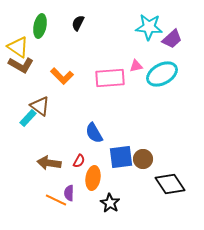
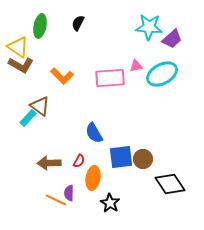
brown arrow: rotated 10 degrees counterclockwise
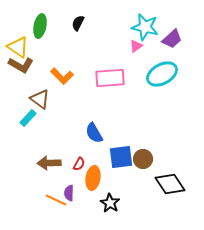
cyan star: moved 4 px left; rotated 8 degrees clockwise
pink triangle: moved 20 px up; rotated 24 degrees counterclockwise
brown triangle: moved 7 px up
red semicircle: moved 3 px down
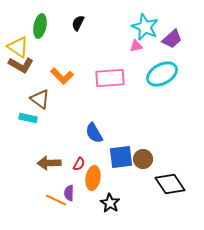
cyan star: rotated 12 degrees clockwise
pink triangle: rotated 24 degrees clockwise
cyan rectangle: rotated 60 degrees clockwise
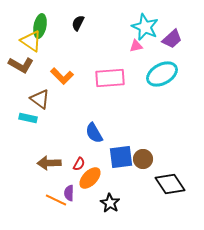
yellow triangle: moved 13 px right, 6 px up
orange ellipse: moved 3 px left; rotated 35 degrees clockwise
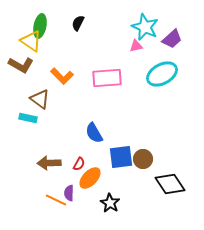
pink rectangle: moved 3 px left
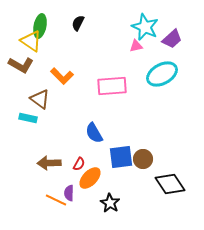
pink rectangle: moved 5 px right, 8 px down
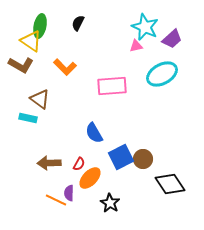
orange L-shape: moved 3 px right, 9 px up
blue square: rotated 20 degrees counterclockwise
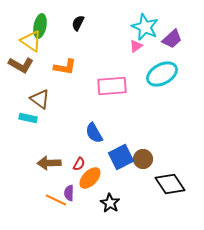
pink triangle: rotated 24 degrees counterclockwise
orange L-shape: rotated 35 degrees counterclockwise
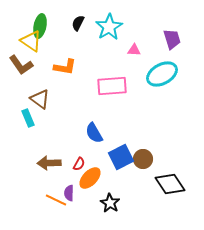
cyan star: moved 36 px left; rotated 16 degrees clockwise
purple trapezoid: rotated 65 degrees counterclockwise
pink triangle: moved 2 px left, 4 px down; rotated 40 degrees clockwise
brown L-shape: rotated 25 degrees clockwise
cyan rectangle: rotated 54 degrees clockwise
